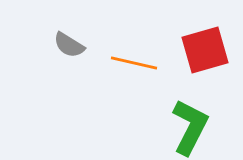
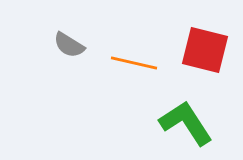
red square: rotated 30 degrees clockwise
green L-shape: moved 4 px left, 4 px up; rotated 60 degrees counterclockwise
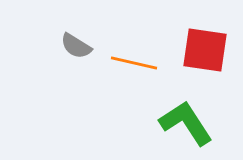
gray semicircle: moved 7 px right, 1 px down
red square: rotated 6 degrees counterclockwise
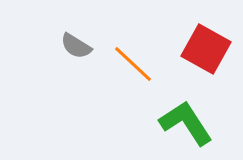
red square: moved 1 px right, 1 px up; rotated 21 degrees clockwise
orange line: moved 1 px left, 1 px down; rotated 30 degrees clockwise
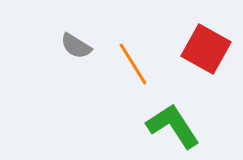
orange line: rotated 15 degrees clockwise
green L-shape: moved 13 px left, 3 px down
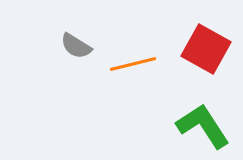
orange line: rotated 72 degrees counterclockwise
green L-shape: moved 30 px right
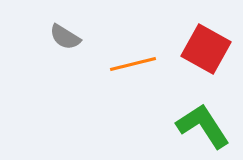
gray semicircle: moved 11 px left, 9 px up
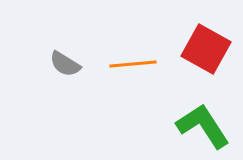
gray semicircle: moved 27 px down
orange line: rotated 9 degrees clockwise
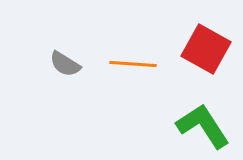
orange line: rotated 9 degrees clockwise
